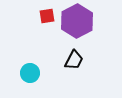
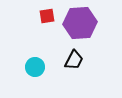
purple hexagon: moved 3 px right, 2 px down; rotated 24 degrees clockwise
cyan circle: moved 5 px right, 6 px up
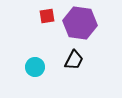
purple hexagon: rotated 12 degrees clockwise
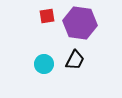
black trapezoid: moved 1 px right
cyan circle: moved 9 px right, 3 px up
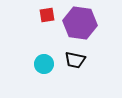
red square: moved 1 px up
black trapezoid: rotated 75 degrees clockwise
